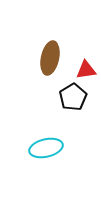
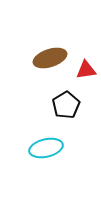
brown ellipse: rotated 60 degrees clockwise
black pentagon: moved 7 px left, 8 px down
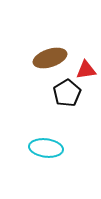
black pentagon: moved 1 px right, 12 px up
cyan ellipse: rotated 20 degrees clockwise
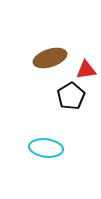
black pentagon: moved 4 px right, 3 px down
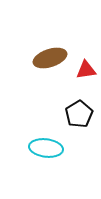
black pentagon: moved 8 px right, 18 px down
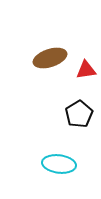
cyan ellipse: moved 13 px right, 16 px down
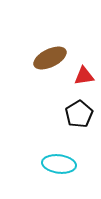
brown ellipse: rotated 8 degrees counterclockwise
red triangle: moved 2 px left, 6 px down
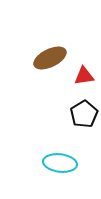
black pentagon: moved 5 px right
cyan ellipse: moved 1 px right, 1 px up
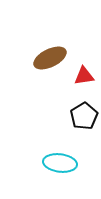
black pentagon: moved 2 px down
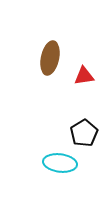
brown ellipse: rotated 52 degrees counterclockwise
black pentagon: moved 17 px down
